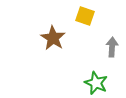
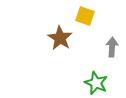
brown star: moved 7 px right
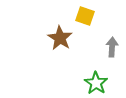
green star: rotated 10 degrees clockwise
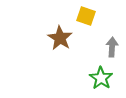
yellow square: moved 1 px right
green star: moved 5 px right, 5 px up
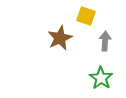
brown star: rotated 15 degrees clockwise
gray arrow: moved 7 px left, 6 px up
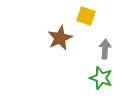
gray arrow: moved 8 px down
green star: rotated 15 degrees counterclockwise
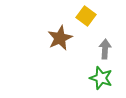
yellow square: rotated 18 degrees clockwise
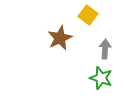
yellow square: moved 2 px right, 1 px up
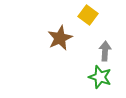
gray arrow: moved 2 px down
green star: moved 1 px left, 1 px up
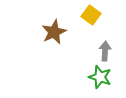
yellow square: moved 3 px right
brown star: moved 6 px left, 6 px up
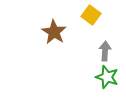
brown star: rotated 15 degrees counterclockwise
green star: moved 7 px right
